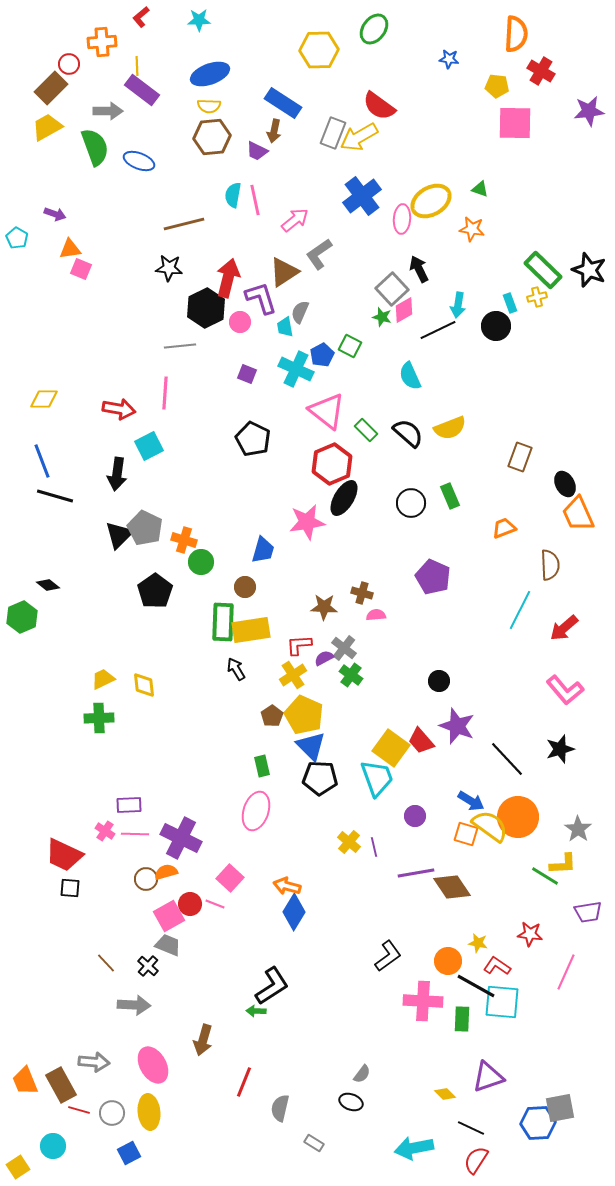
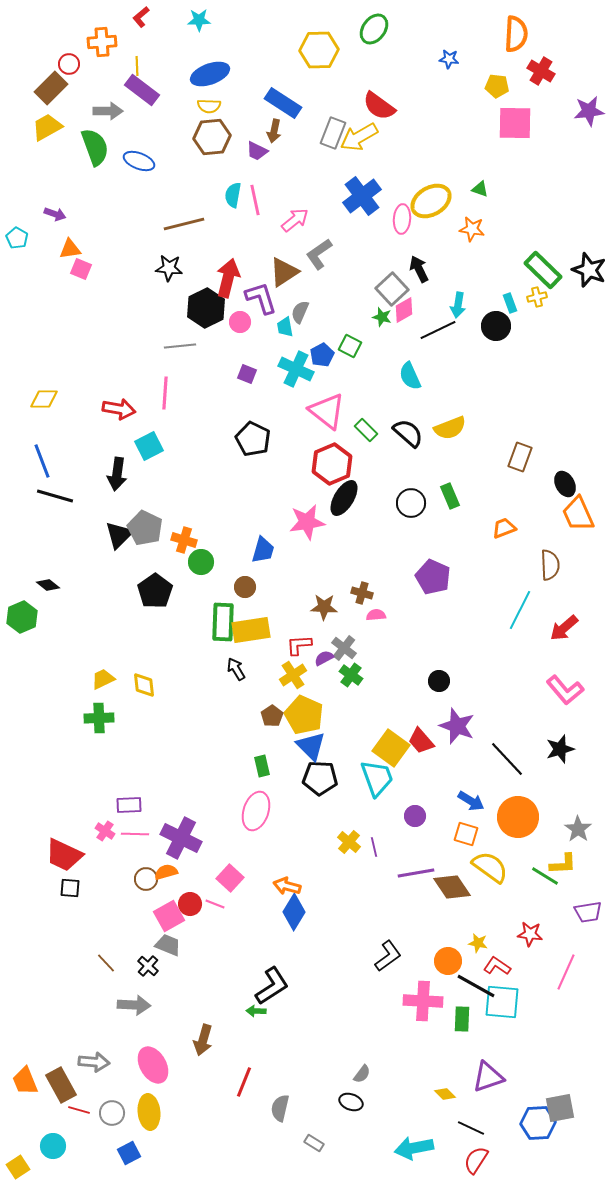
yellow semicircle at (490, 826): moved 41 px down
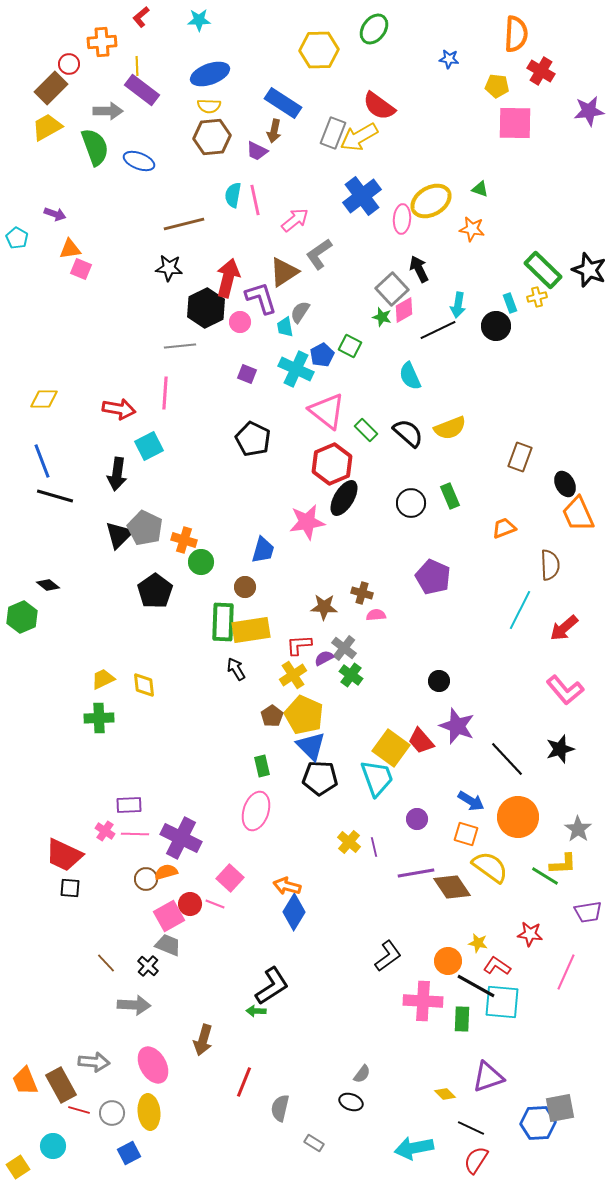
gray semicircle at (300, 312): rotated 10 degrees clockwise
purple circle at (415, 816): moved 2 px right, 3 px down
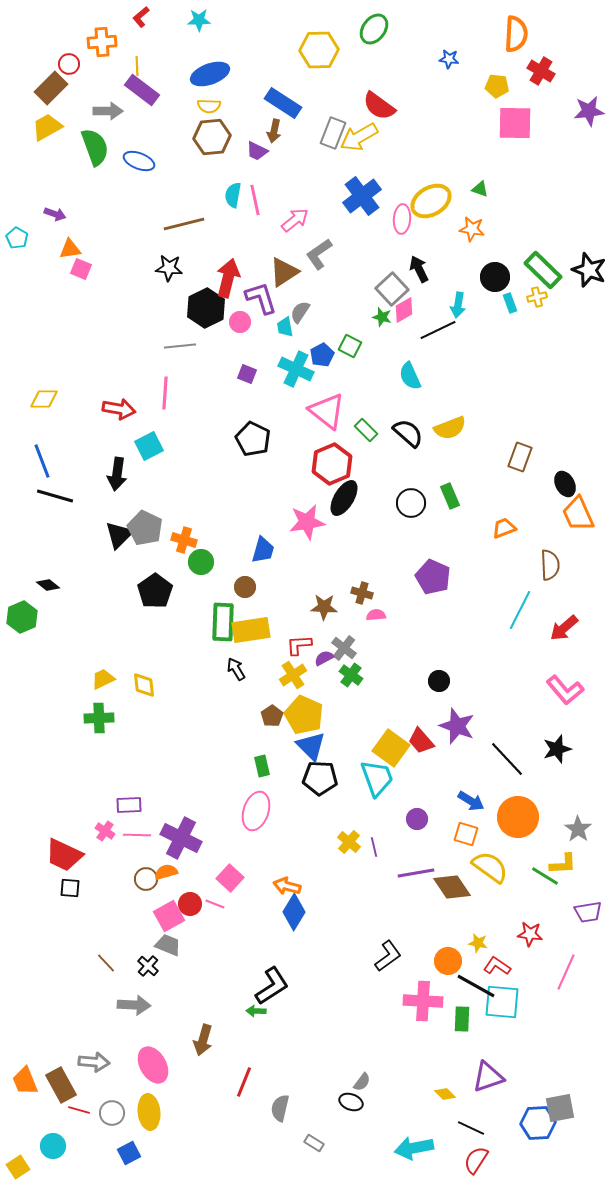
black circle at (496, 326): moved 1 px left, 49 px up
black star at (560, 749): moved 3 px left
pink line at (135, 834): moved 2 px right, 1 px down
gray semicircle at (362, 1074): moved 8 px down
